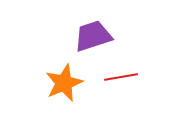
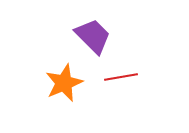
purple trapezoid: rotated 63 degrees clockwise
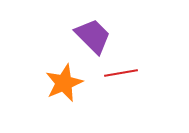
red line: moved 4 px up
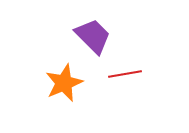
red line: moved 4 px right, 1 px down
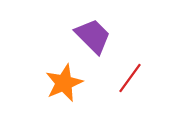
red line: moved 5 px right, 4 px down; rotated 44 degrees counterclockwise
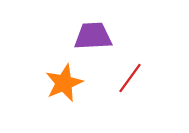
purple trapezoid: rotated 48 degrees counterclockwise
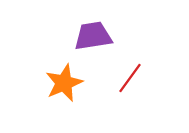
purple trapezoid: rotated 6 degrees counterclockwise
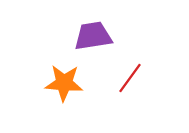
orange star: rotated 27 degrees clockwise
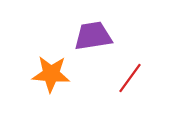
orange star: moved 13 px left, 9 px up
